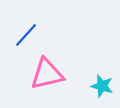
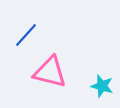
pink triangle: moved 3 px right, 2 px up; rotated 27 degrees clockwise
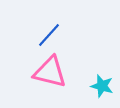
blue line: moved 23 px right
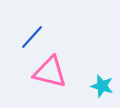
blue line: moved 17 px left, 2 px down
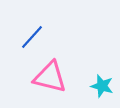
pink triangle: moved 5 px down
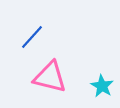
cyan star: rotated 15 degrees clockwise
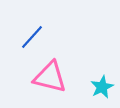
cyan star: moved 1 px down; rotated 15 degrees clockwise
